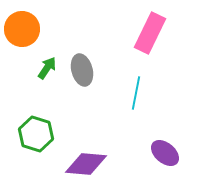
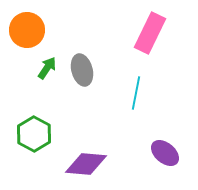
orange circle: moved 5 px right, 1 px down
green hexagon: moved 2 px left; rotated 12 degrees clockwise
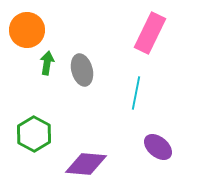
green arrow: moved 5 px up; rotated 25 degrees counterclockwise
purple ellipse: moved 7 px left, 6 px up
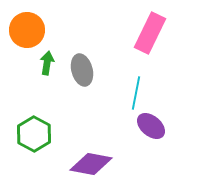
purple ellipse: moved 7 px left, 21 px up
purple diamond: moved 5 px right; rotated 6 degrees clockwise
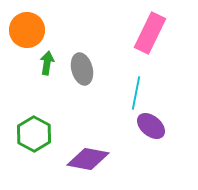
gray ellipse: moved 1 px up
purple diamond: moved 3 px left, 5 px up
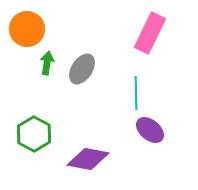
orange circle: moved 1 px up
gray ellipse: rotated 48 degrees clockwise
cyan line: rotated 12 degrees counterclockwise
purple ellipse: moved 1 px left, 4 px down
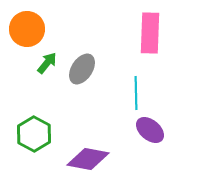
pink rectangle: rotated 24 degrees counterclockwise
green arrow: rotated 30 degrees clockwise
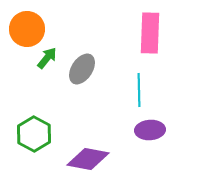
green arrow: moved 5 px up
cyan line: moved 3 px right, 3 px up
purple ellipse: rotated 44 degrees counterclockwise
